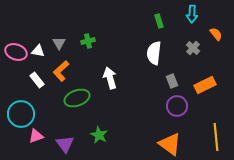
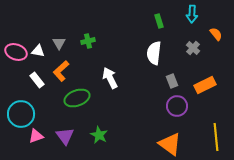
white arrow: rotated 10 degrees counterclockwise
purple triangle: moved 8 px up
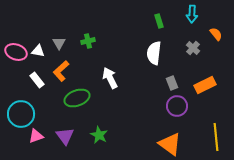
gray rectangle: moved 2 px down
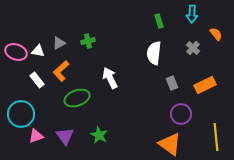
gray triangle: rotated 32 degrees clockwise
purple circle: moved 4 px right, 8 px down
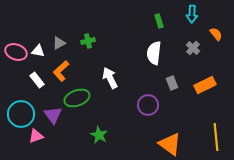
purple circle: moved 33 px left, 9 px up
purple triangle: moved 12 px left, 21 px up
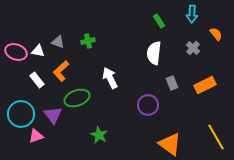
green rectangle: rotated 16 degrees counterclockwise
gray triangle: moved 1 px left, 1 px up; rotated 48 degrees clockwise
yellow line: rotated 24 degrees counterclockwise
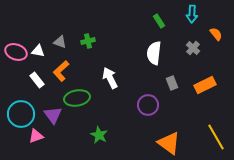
gray triangle: moved 2 px right
green ellipse: rotated 10 degrees clockwise
orange triangle: moved 1 px left, 1 px up
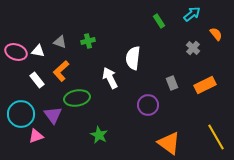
cyan arrow: rotated 132 degrees counterclockwise
white semicircle: moved 21 px left, 5 px down
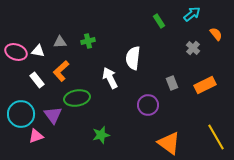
gray triangle: rotated 24 degrees counterclockwise
green star: moved 2 px right; rotated 30 degrees clockwise
